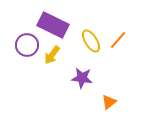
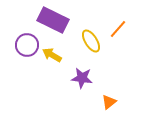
purple rectangle: moved 5 px up
orange line: moved 11 px up
yellow arrow: rotated 84 degrees clockwise
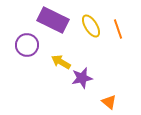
orange line: rotated 60 degrees counterclockwise
yellow ellipse: moved 15 px up
yellow arrow: moved 9 px right, 7 px down
purple star: rotated 20 degrees counterclockwise
orange triangle: rotated 42 degrees counterclockwise
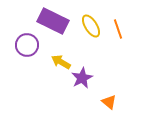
purple rectangle: moved 1 px down
purple star: rotated 15 degrees counterclockwise
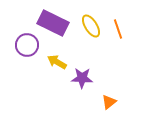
purple rectangle: moved 2 px down
yellow arrow: moved 4 px left
purple star: rotated 30 degrees clockwise
orange triangle: rotated 42 degrees clockwise
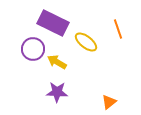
yellow ellipse: moved 5 px left, 16 px down; rotated 20 degrees counterclockwise
purple circle: moved 6 px right, 4 px down
purple star: moved 25 px left, 14 px down
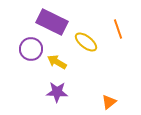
purple rectangle: moved 1 px left, 1 px up
purple circle: moved 2 px left
